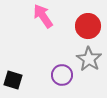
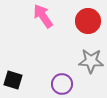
red circle: moved 5 px up
gray star: moved 2 px right, 2 px down; rotated 30 degrees counterclockwise
purple circle: moved 9 px down
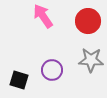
gray star: moved 1 px up
black square: moved 6 px right
purple circle: moved 10 px left, 14 px up
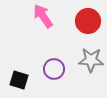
purple circle: moved 2 px right, 1 px up
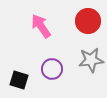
pink arrow: moved 2 px left, 10 px down
gray star: rotated 10 degrees counterclockwise
purple circle: moved 2 px left
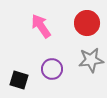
red circle: moved 1 px left, 2 px down
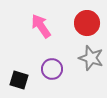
gray star: moved 2 px up; rotated 25 degrees clockwise
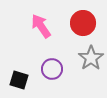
red circle: moved 4 px left
gray star: rotated 20 degrees clockwise
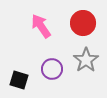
gray star: moved 5 px left, 2 px down
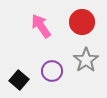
red circle: moved 1 px left, 1 px up
purple circle: moved 2 px down
black square: rotated 24 degrees clockwise
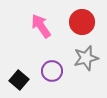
gray star: moved 2 px up; rotated 20 degrees clockwise
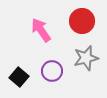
red circle: moved 1 px up
pink arrow: moved 4 px down
black square: moved 3 px up
